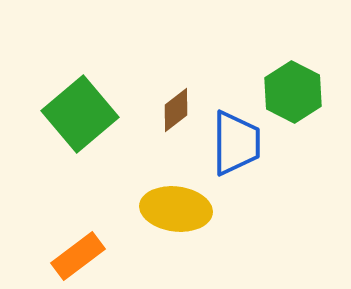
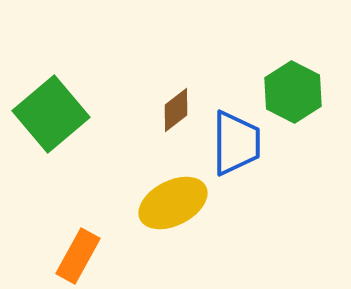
green square: moved 29 px left
yellow ellipse: moved 3 px left, 6 px up; rotated 34 degrees counterclockwise
orange rectangle: rotated 24 degrees counterclockwise
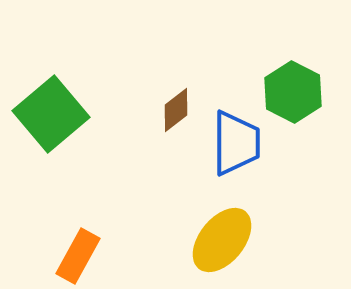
yellow ellipse: moved 49 px right, 37 px down; rotated 24 degrees counterclockwise
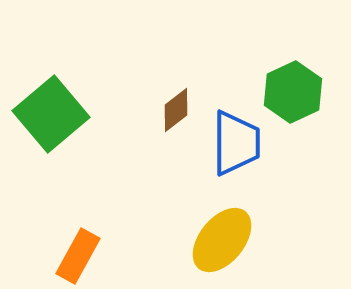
green hexagon: rotated 8 degrees clockwise
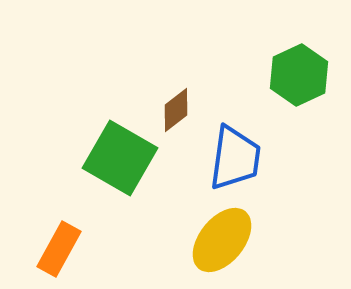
green hexagon: moved 6 px right, 17 px up
green square: moved 69 px right, 44 px down; rotated 20 degrees counterclockwise
blue trapezoid: moved 1 px left, 15 px down; rotated 8 degrees clockwise
orange rectangle: moved 19 px left, 7 px up
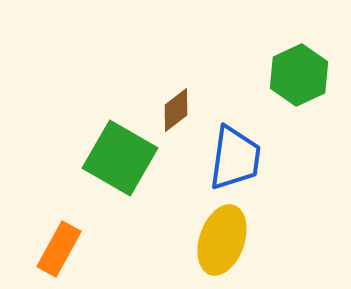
yellow ellipse: rotated 20 degrees counterclockwise
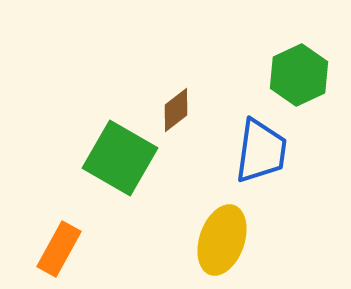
blue trapezoid: moved 26 px right, 7 px up
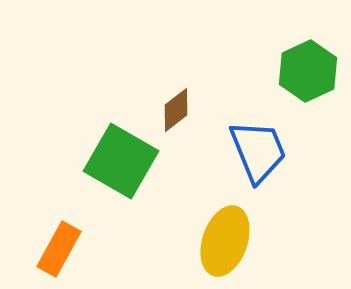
green hexagon: moved 9 px right, 4 px up
blue trapezoid: moved 3 px left; rotated 30 degrees counterclockwise
green square: moved 1 px right, 3 px down
yellow ellipse: moved 3 px right, 1 px down
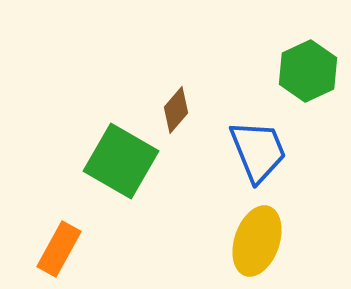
brown diamond: rotated 12 degrees counterclockwise
yellow ellipse: moved 32 px right
